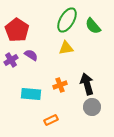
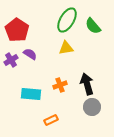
purple semicircle: moved 1 px left, 1 px up
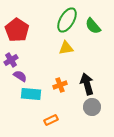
purple semicircle: moved 10 px left, 22 px down
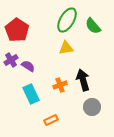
purple semicircle: moved 8 px right, 10 px up
black arrow: moved 4 px left, 4 px up
cyan rectangle: rotated 60 degrees clockwise
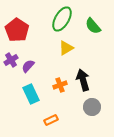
green ellipse: moved 5 px left, 1 px up
yellow triangle: rotated 21 degrees counterclockwise
purple semicircle: rotated 80 degrees counterclockwise
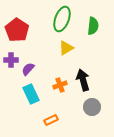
green ellipse: rotated 10 degrees counterclockwise
green semicircle: rotated 132 degrees counterclockwise
purple cross: rotated 32 degrees clockwise
purple semicircle: moved 3 px down
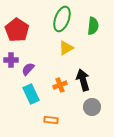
orange rectangle: rotated 32 degrees clockwise
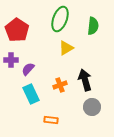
green ellipse: moved 2 px left
black arrow: moved 2 px right
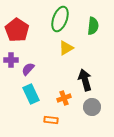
orange cross: moved 4 px right, 13 px down
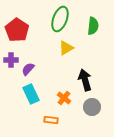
orange cross: rotated 32 degrees counterclockwise
